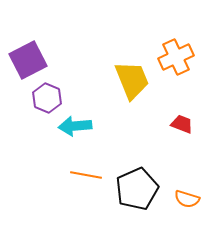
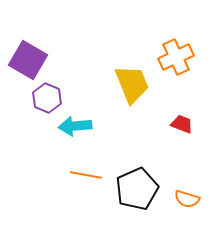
purple square: rotated 33 degrees counterclockwise
yellow trapezoid: moved 4 px down
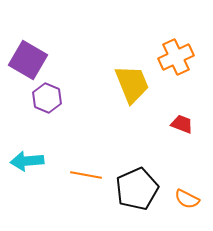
cyan arrow: moved 48 px left, 35 px down
orange semicircle: rotated 10 degrees clockwise
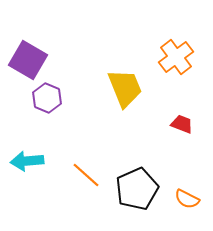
orange cross: rotated 12 degrees counterclockwise
yellow trapezoid: moved 7 px left, 4 px down
orange line: rotated 32 degrees clockwise
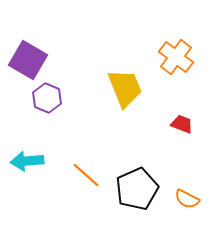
orange cross: rotated 16 degrees counterclockwise
